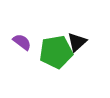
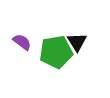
black triangle: rotated 20 degrees counterclockwise
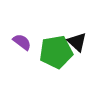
black triangle: rotated 15 degrees counterclockwise
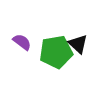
black triangle: moved 1 px right, 2 px down
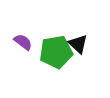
purple semicircle: moved 1 px right
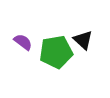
black triangle: moved 5 px right, 4 px up
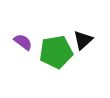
black triangle: rotated 35 degrees clockwise
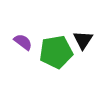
black triangle: rotated 15 degrees counterclockwise
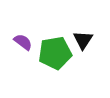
green pentagon: moved 1 px left, 1 px down
